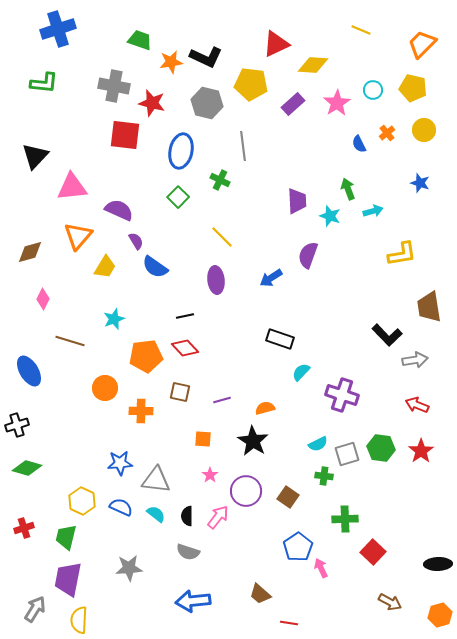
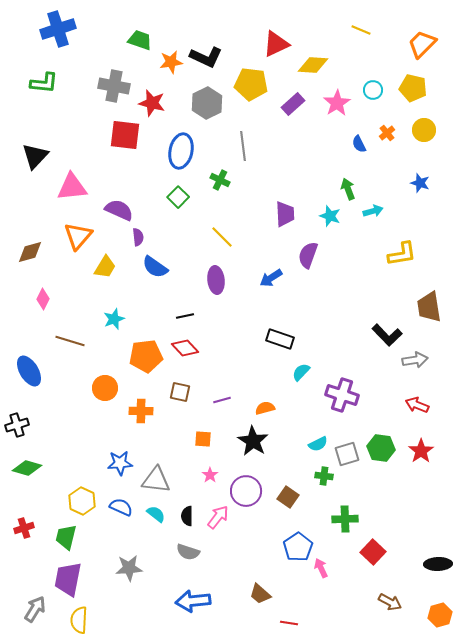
gray hexagon at (207, 103): rotated 20 degrees clockwise
purple trapezoid at (297, 201): moved 12 px left, 13 px down
purple semicircle at (136, 241): moved 2 px right, 4 px up; rotated 24 degrees clockwise
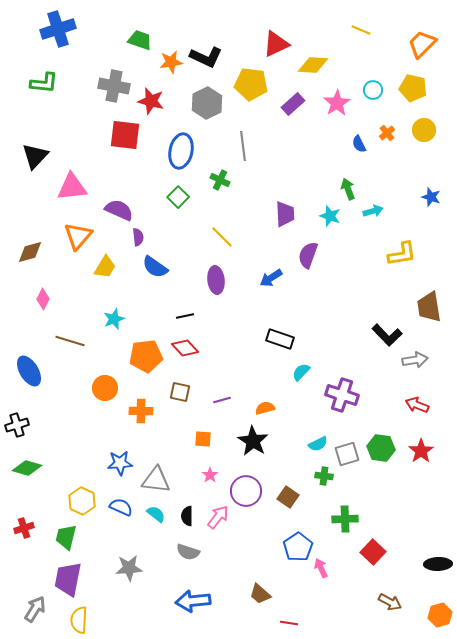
red star at (152, 103): moved 1 px left, 2 px up
blue star at (420, 183): moved 11 px right, 14 px down
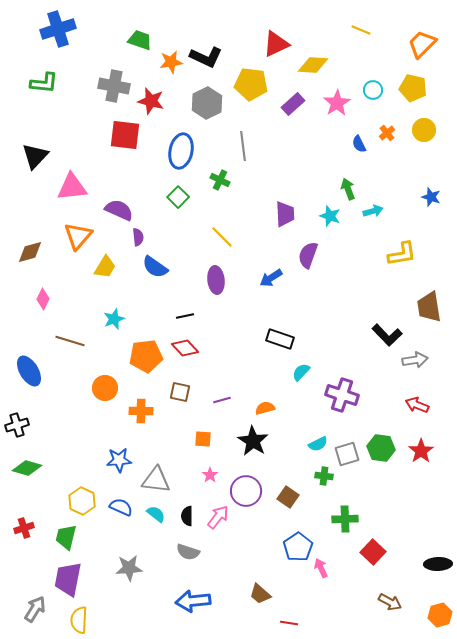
blue star at (120, 463): moved 1 px left, 3 px up
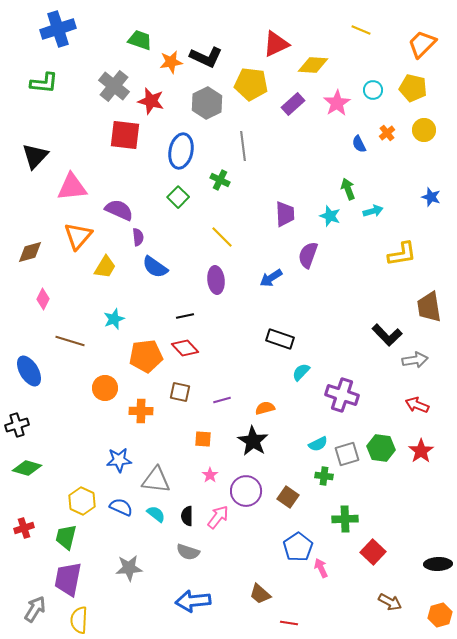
gray cross at (114, 86): rotated 28 degrees clockwise
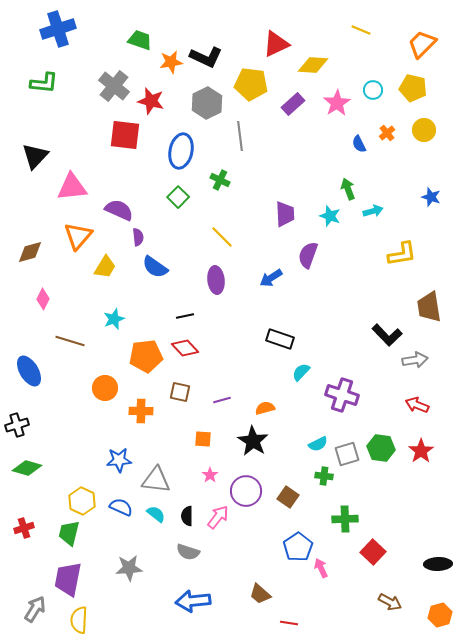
gray line at (243, 146): moved 3 px left, 10 px up
green trapezoid at (66, 537): moved 3 px right, 4 px up
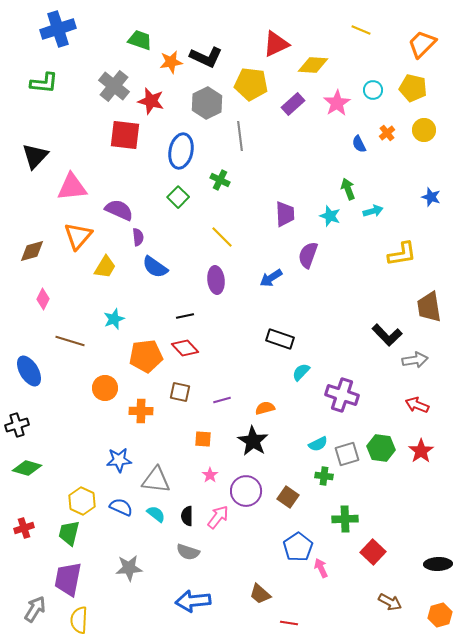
brown diamond at (30, 252): moved 2 px right, 1 px up
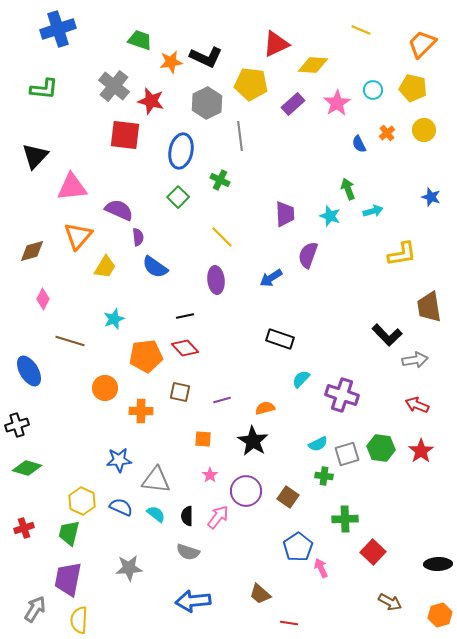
green L-shape at (44, 83): moved 6 px down
cyan semicircle at (301, 372): moved 7 px down
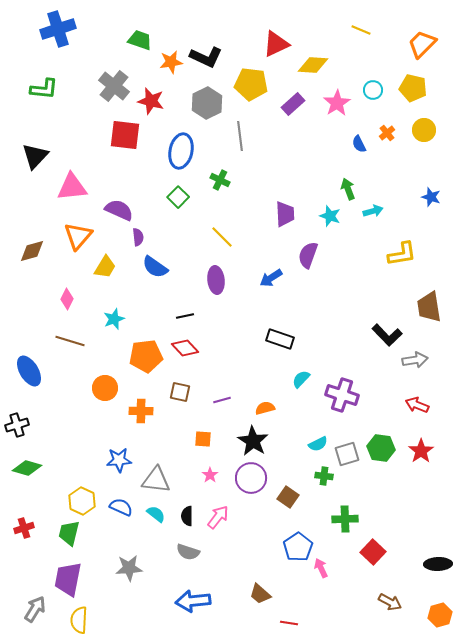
pink diamond at (43, 299): moved 24 px right
purple circle at (246, 491): moved 5 px right, 13 px up
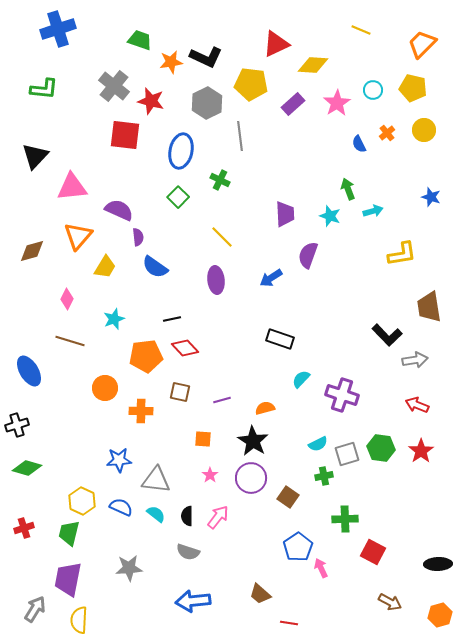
black line at (185, 316): moved 13 px left, 3 px down
green cross at (324, 476): rotated 18 degrees counterclockwise
red square at (373, 552): rotated 15 degrees counterclockwise
